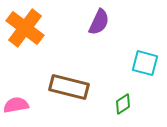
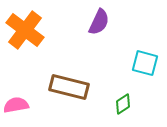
orange cross: moved 2 px down
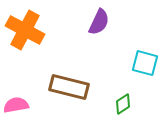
orange cross: rotated 9 degrees counterclockwise
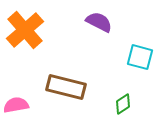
purple semicircle: rotated 88 degrees counterclockwise
orange cross: rotated 21 degrees clockwise
cyan square: moved 5 px left, 6 px up
brown rectangle: moved 3 px left
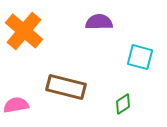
purple semicircle: rotated 28 degrees counterclockwise
orange cross: moved 1 px left, 1 px down; rotated 9 degrees counterclockwise
